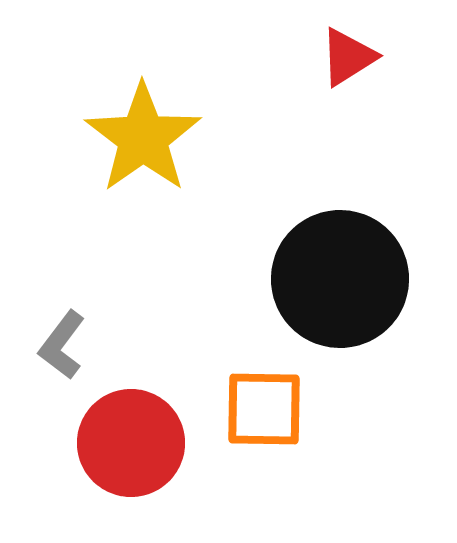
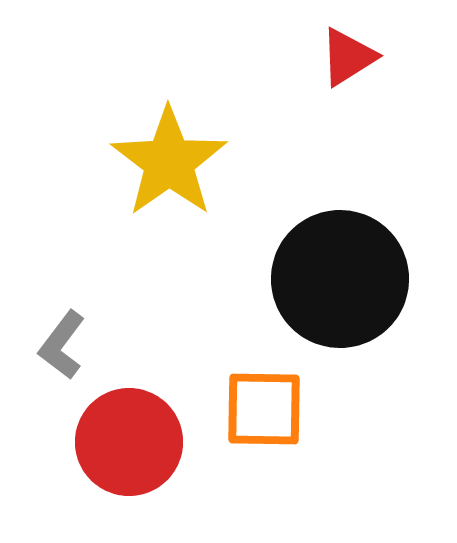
yellow star: moved 26 px right, 24 px down
red circle: moved 2 px left, 1 px up
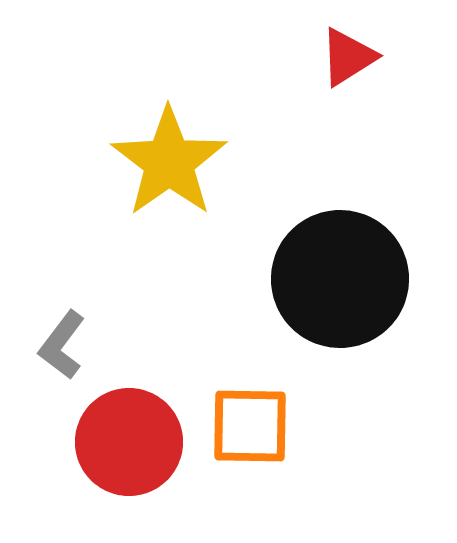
orange square: moved 14 px left, 17 px down
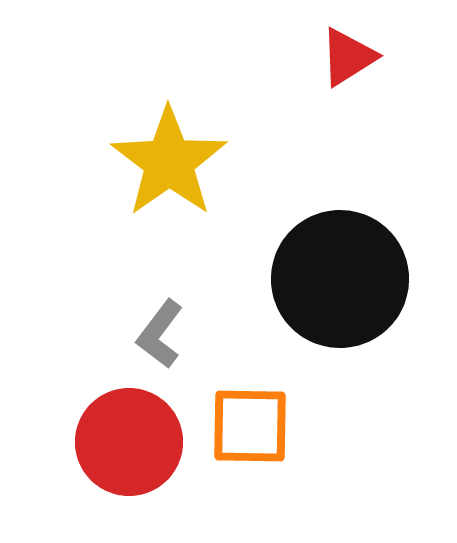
gray L-shape: moved 98 px right, 11 px up
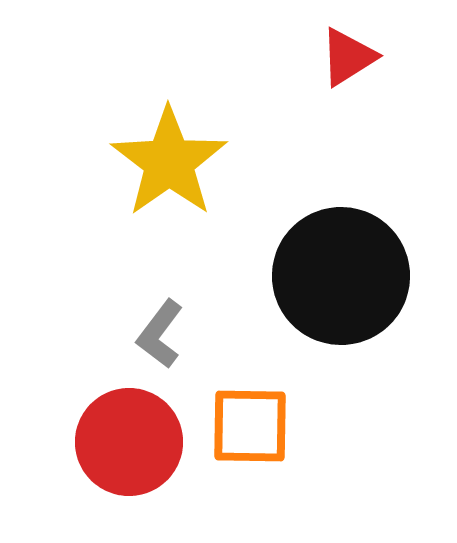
black circle: moved 1 px right, 3 px up
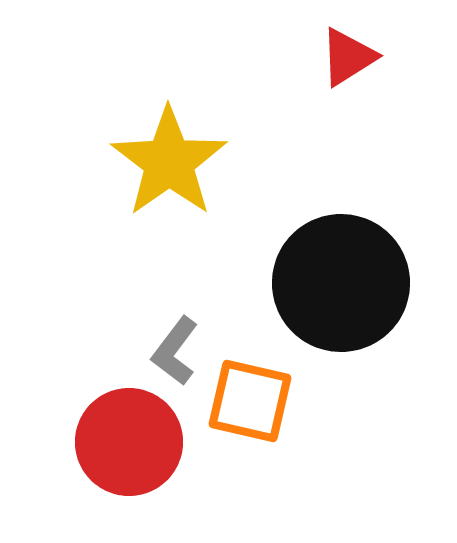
black circle: moved 7 px down
gray L-shape: moved 15 px right, 17 px down
orange square: moved 25 px up; rotated 12 degrees clockwise
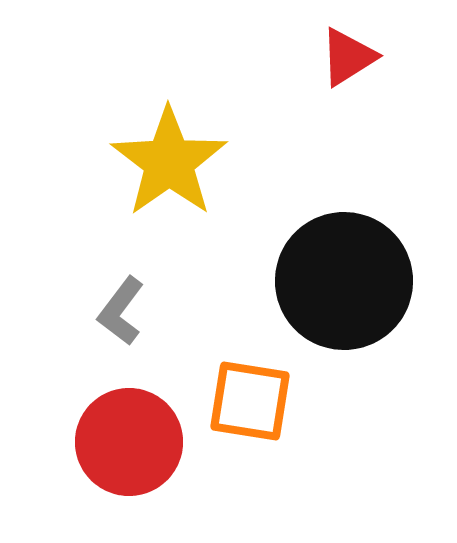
black circle: moved 3 px right, 2 px up
gray L-shape: moved 54 px left, 40 px up
orange square: rotated 4 degrees counterclockwise
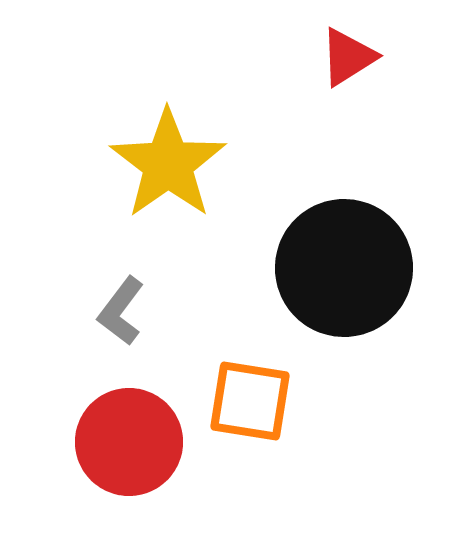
yellow star: moved 1 px left, 2 px down
black circle: moved 13 px up
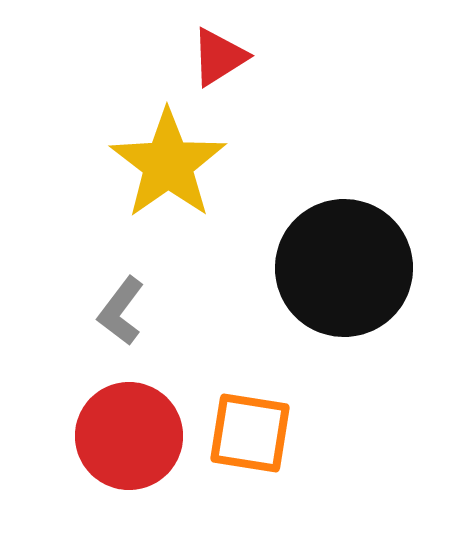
red triangle: moved 129 px left
orange square: moved 32 px down
red circle: moved 6 px up
